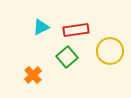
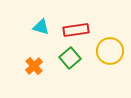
cyan triangle: rotated 42 degrees clockwise
green square: moved 3 px right, 1 px down
orange cross: moved 1 px right, 9 px up
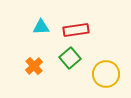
cyan triangle: rotated 18 degrees counterclockwise
yellow circle: moved 4 px left, 23 px down
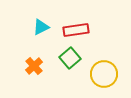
cyan triangle: rotated 24 degrees counterclockwise
yellow circle: moved 2 px left
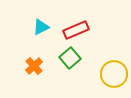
red rectangle: rotated 15 degrees counterclockwise
yellow circle: moved 10 px right
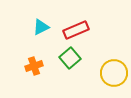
orange cross: rotated 24 degrees clockwise
yellow circle: moved 1 px up
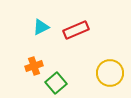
green square: moved 14 px left, 25 px down
yellow circle: moved 4 px left
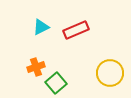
orange cross: moved 2 px right, 1 px down
